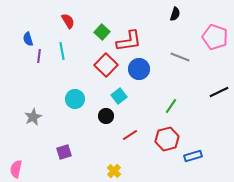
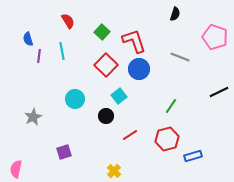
red L-shape: moved 5 px right; rotated 100 degrees counterclockwise
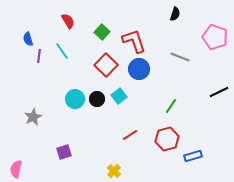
cyan line: rotated 24 degrees counterclockwise
black circle: moved 9 px left, 17 px up
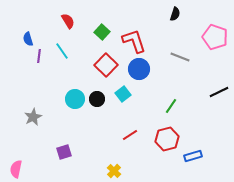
cyan square: moved 4 px right, 2 px up
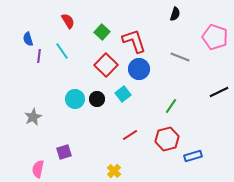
pink semicircle: moved 22 px right
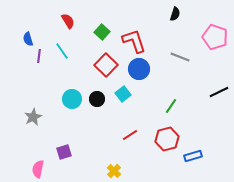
cyan circle: moved 3 px left
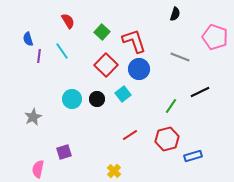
black line: moved 19 px left
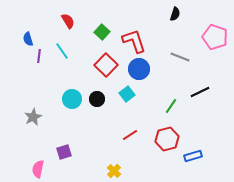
cyan square: moved 4 px right
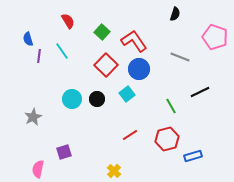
red L-shape: rotated 16 degrees counterclockwise
green line: rotated 63 degrees counterclockwise
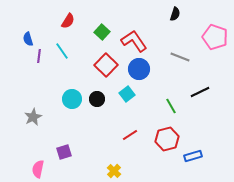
red semicircle: rotated 63 degrees clockwise
